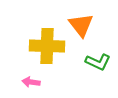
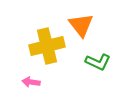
yellow cross: rotated 16 degrees counterclockwise
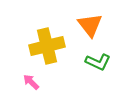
orange triangle: moved 9 px right
pink arrow: rotated 36 degrees clockwise
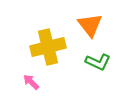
yellow cross: moved 1 px right, 1 px down
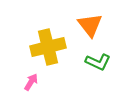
pink arrow: rotated 78 degrees clockwise
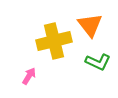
yellow cross: moved 6 px right, 6 px up
pink arrow: moved 2 px left, 6 px up
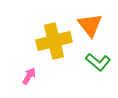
green L-shape: rotated 15 degrees clockwise
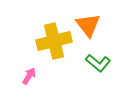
orange triangle: moved 2 px left
green L-shape: moved 1 px down
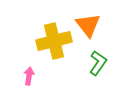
green L-shape: rotated 95 degrees counterclockwise
pink arrow: rotated 24 degrees counterclockwise
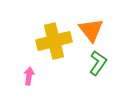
orange triangle: moved 3 px right, 5 px down
